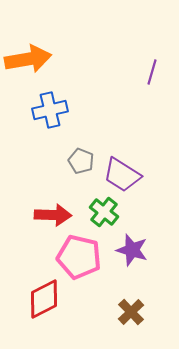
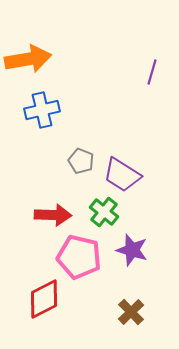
blue cross: moved 8 px left
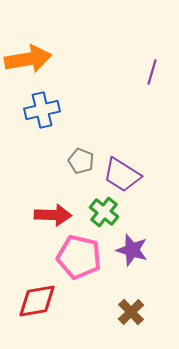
red diamond: moved 7 px left, 2 px down; rotated 18 degrees clockwise
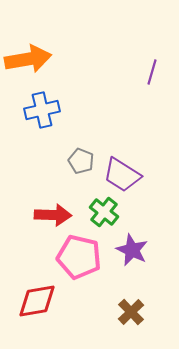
purple star: rotated 8 degrees clockwise
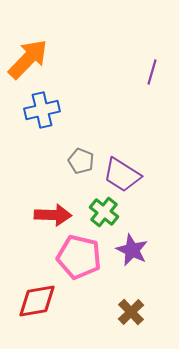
orange arrow: rotated 36 degrees counterclockwise
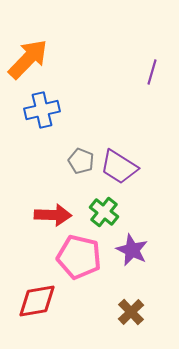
purple trapezoid: moved 3 px left, 8 px up
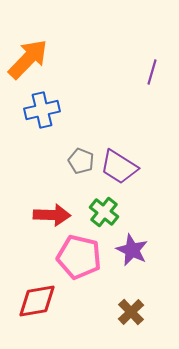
red arrow: moved 1 px left
